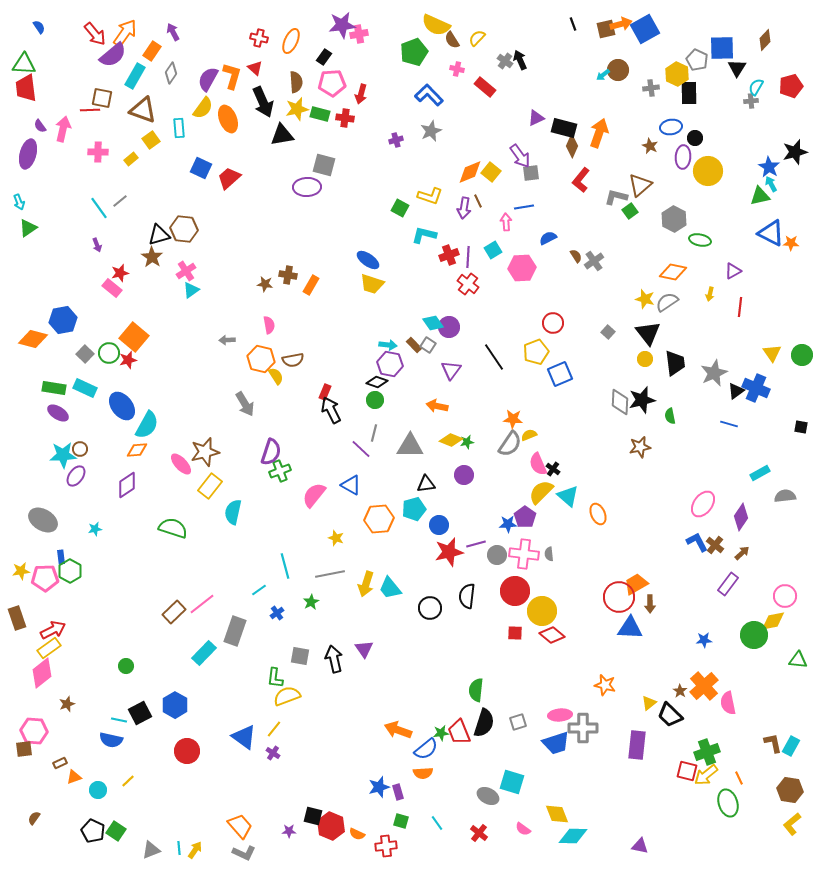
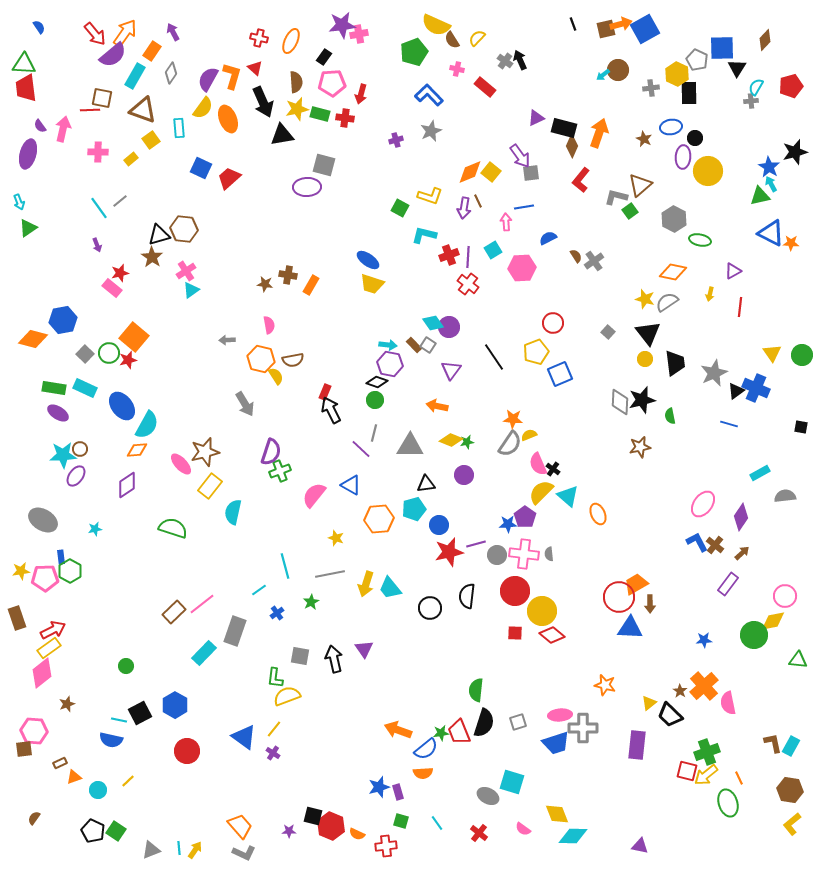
brown star at (650, 146): moved 6 px left, 7 px up
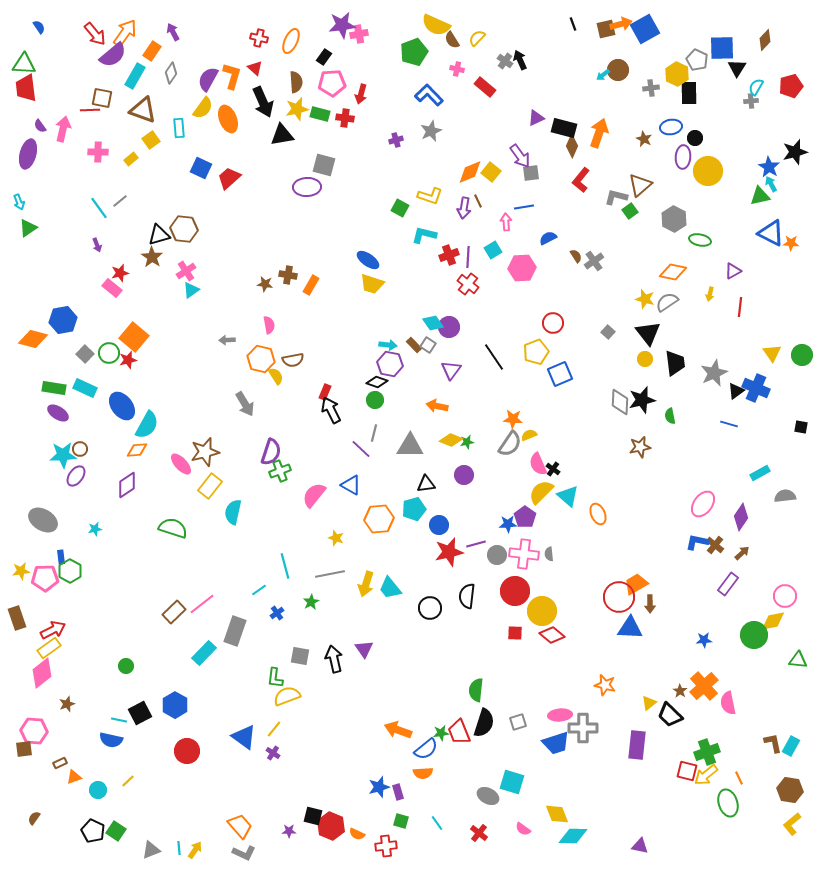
blue L-shape at (697, 542): rotated 50 degrees counterclockwise
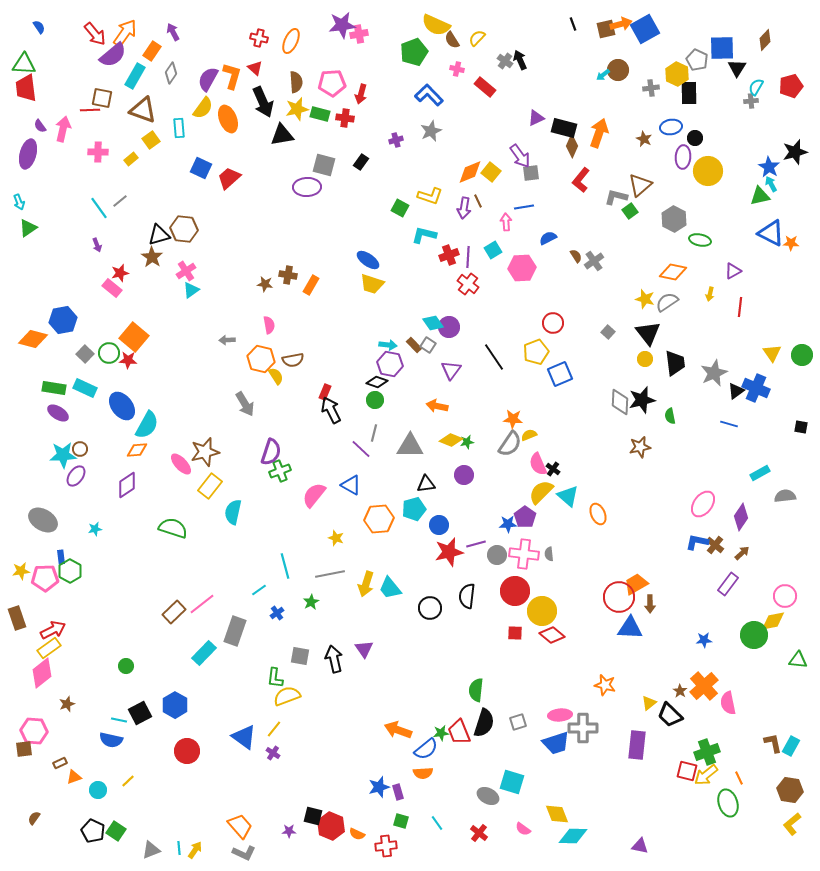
black rectangle at (324, 57): moved 37 px right, 105 px down
red star at (128, 360): rotated 18 degrees clockwise
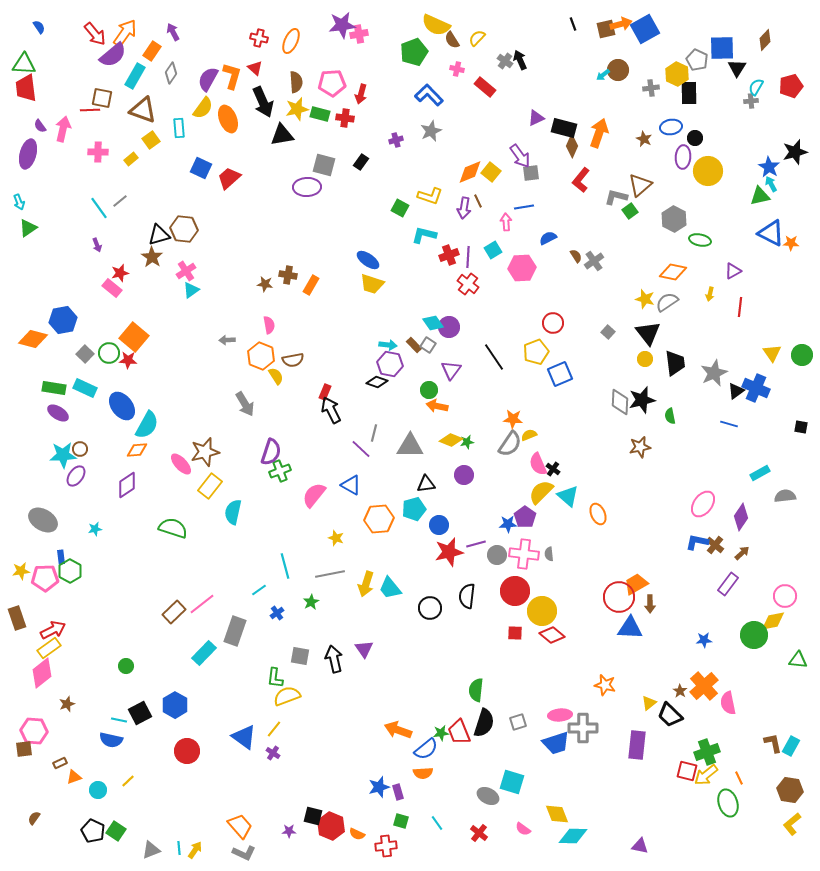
orange hexagon at (261, 359): moved 3 px up; rotated 8 degrees clockwise
green circle at (375, 400): moved 54 px right, 10 px up
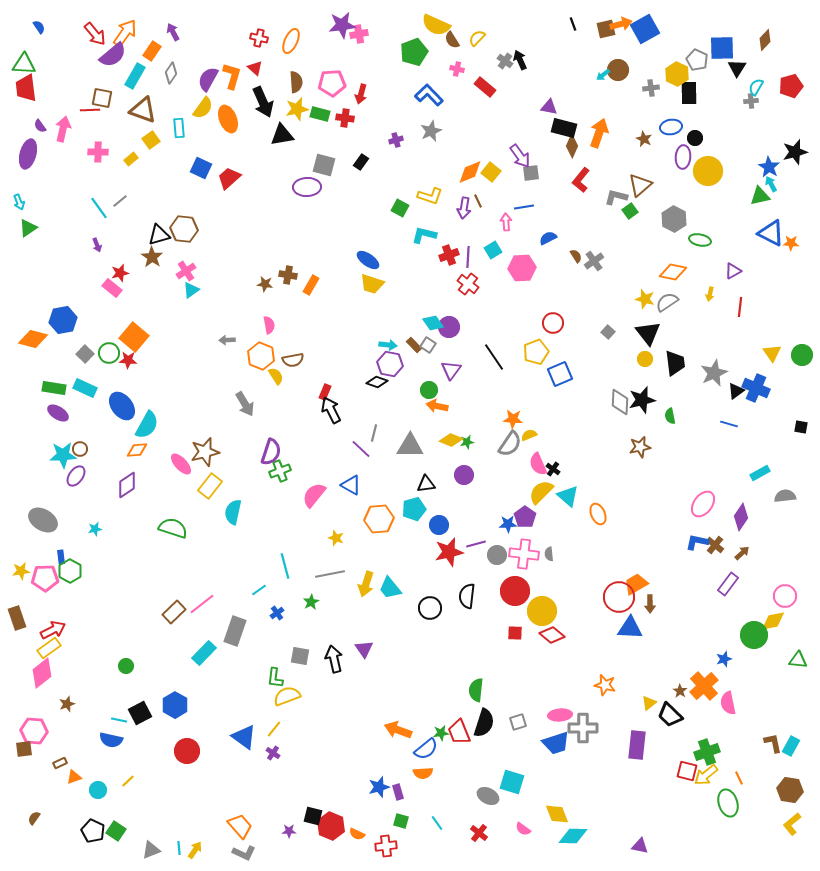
purple triangle at (536, 118): moved 13 px right, 11 px up; rotated 36 degrees clockwise
blue star at (704, 640): moved 20 px right, 19 px down; rotated 14 degrees counterclockwise
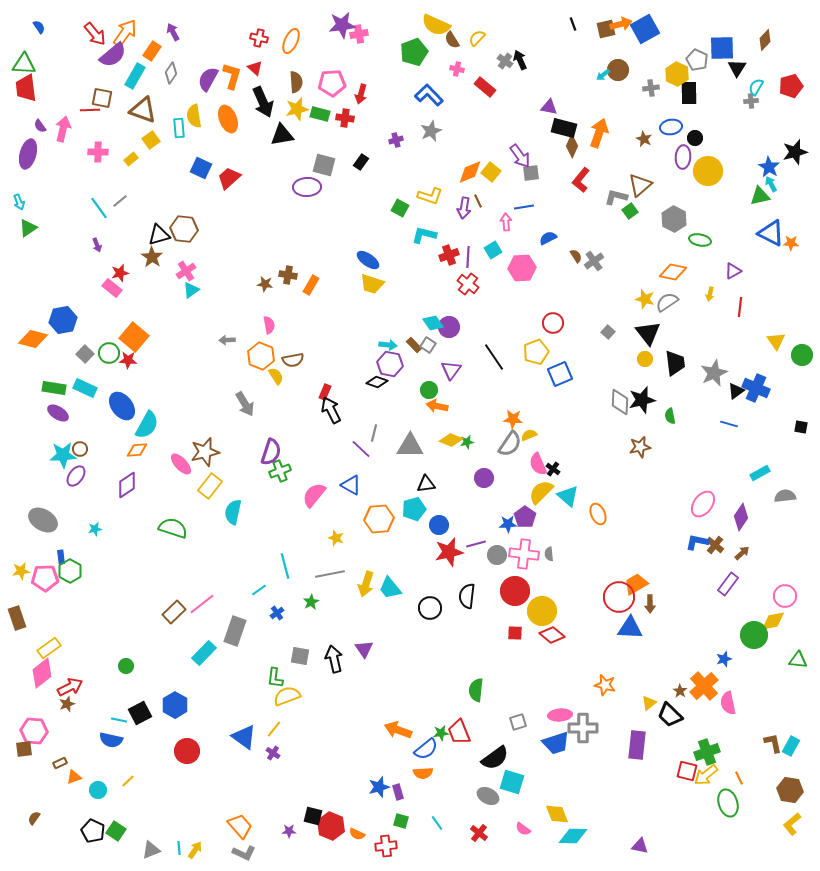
yellow semicircle at (203, 108): moved 9 px left, 8 px down; rotated 135 degrees clockwise
yellow triangle at (772, 353): moved 4 px right, 12 px up
purple circle at (464, 475): moved 20 px right, 3 px down
red arrow at (53, 630): moved 17 px right, 57 px down
black semicircle at (484, 723): moved 11 px right, 35 px down; rotated 36 degrees clockwise
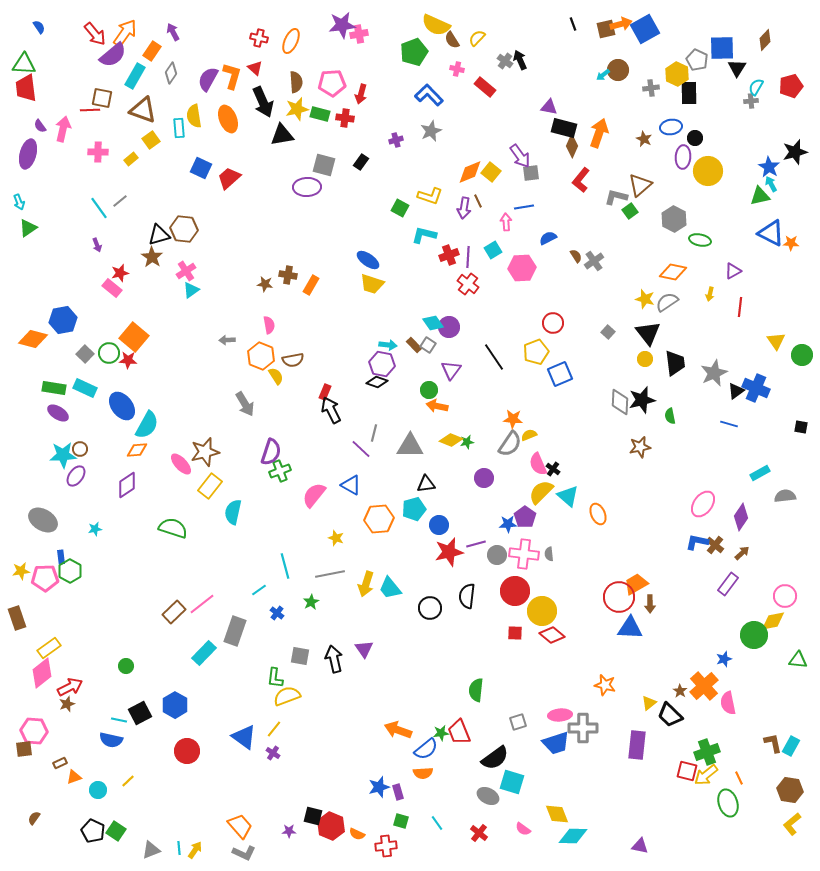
purple hexagon at (390, 364): moved 8 px left
blue cross at (277, 613): rotated 16 degrees counterclockwise
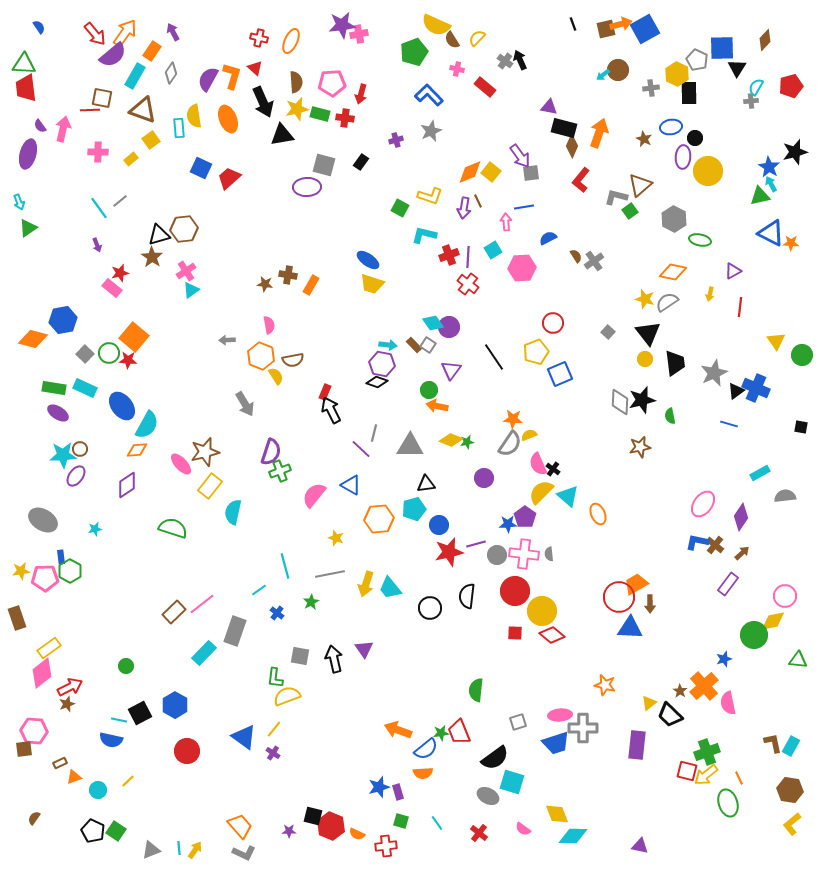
brown hexagon at (184, 229): rotated 12 degrees counterclockwise
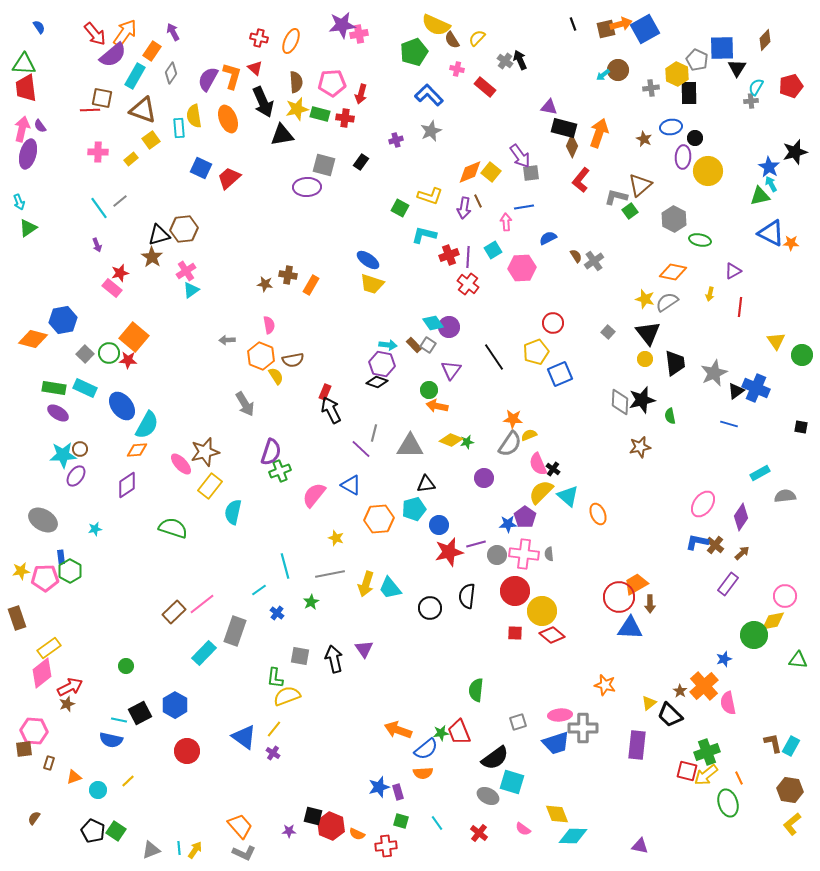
pink arrow at (63, 129): moved 41 px left
brown rectangle at (60, 763): moved 11 px left; rotated 48 degrees counterclockwise
